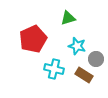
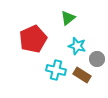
green triangle: rotated 21 degrees counterclockwise
gray circle: moved 1 px right
cyan cross: moved 2 px right, 1 px down
brown rectangle: moved 2 px left
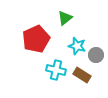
green triangle: moved 3 px left
red pentagon: moved 3 px right
gray circle: moved 1 px left, 4 px up
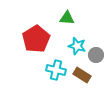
green triangle: moved 2 px right; rotated 42 degrees clockwise
red pentagon: rotated 8 degrees counterclockwise
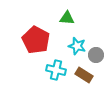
red pentagon: moved 1 px down; rotated 12 degrees counterclockwise
brown rectangle: moved 2 px right
